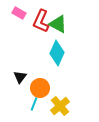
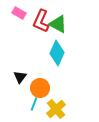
yellow cross: moved 4 px left, 3 px down
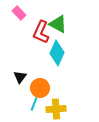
pink rectangle: rotated 16 degrees clockwise
red L-shape: moved 11 px down
yellow cross: rotated 36 degrees clockwise
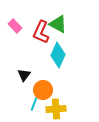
pink rectangle: moved 4 px left, 13 px down
cyan diamond: moved 1 px right, 2 px down
black triangle: moved 4 px right, 2 px up
orange circle: moved 3 px right, 2 px down
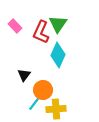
green triangle: rotated 36 degrees clockwise
cyan line: rotated 16 degrees clockwise
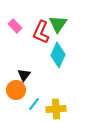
orange circle: moved 27 px left
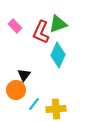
green triangle: rotated 36 degrees clockwise
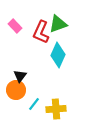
black triangle: moved 4 px left, 1 px down
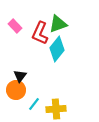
red L-shape: moved 1 px left, 1 px down
cyan diamond: moved 1 px left, 6 px up; rotated 15 degrees clockwise
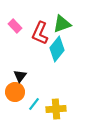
green triangle: moved 4 px right
orange circle: moved 1 px left, 2 px down
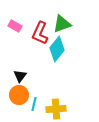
pink rectangle: rotated 16 degrees counterclockwise
orange circle: moved 4 px right, 3 px down
cyan line: rotated 24 degrees counterclockwise
